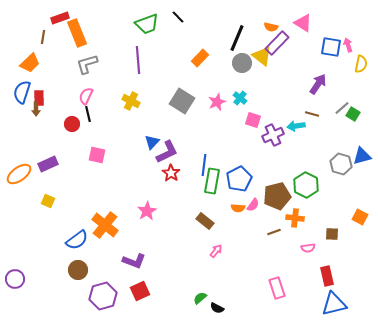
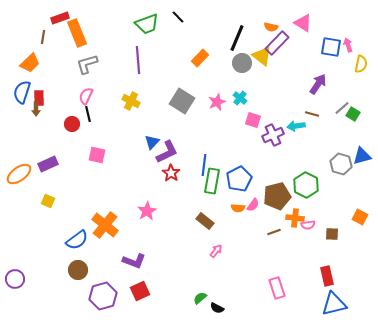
pink semicircle at (308, 248): moved 23 px up
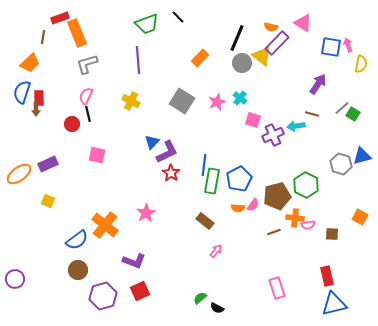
pink star at (147, 211): moved 1 px left, 2 px down
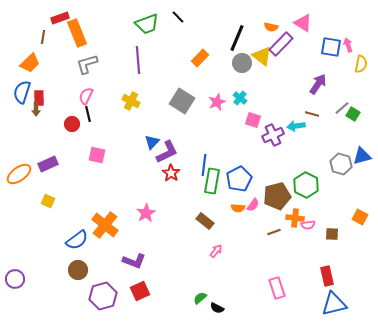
purple rectangle at (277, 43): moved 4 px right, 1 px down
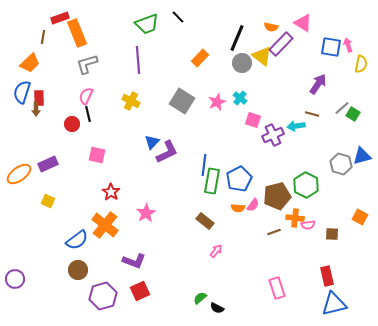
red star at (171, 173): moved 60 px left, 19 px down
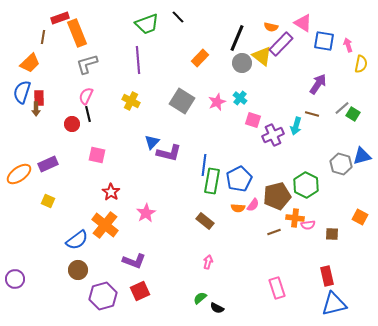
blue square at (331, 47): moved 7 px left, 6 px up
cyan arrow at (296, 126): rotated 66 degrees counterclockwise
purple L-shape at (167, 152): moved 2 px right, 1 px down; rotated 40 degrees clockwise
pink arrow at (216, 251): moved 8 px left, 11 px down; rotated 24 degrees counterclockwise
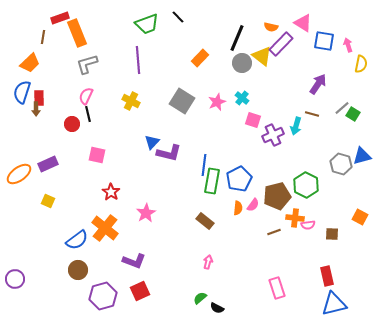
cyan cross at (240, 98): moved 2 px right
orange semicircle at (238, 208): rotated 88 degrees counterclockwise
orange cross at (105, 225): moved 3 px down
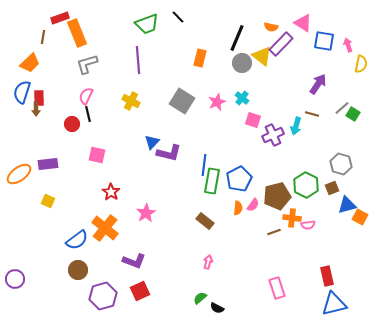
orange rectangle at (200, 58): rotated 30 degrees counterclockwise
blue triangle at (362, 156): moved 15 px left, 49 px down
purple rectangle at (48, 164): rotated 18 degrees clockwise
orange cross at (295, 218): moved 3 px left
brown square at (332, 234): moved 46 px up; rotated 24 degrees counterclockwise
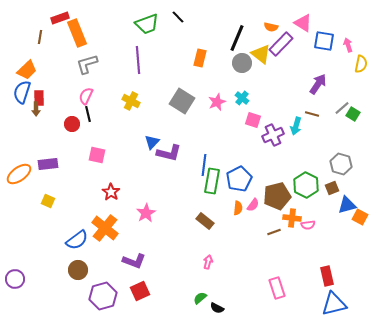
brown line at (43, 37): moved 3 px left
yellow triangle at (262, 56): moved 1 px left, 2 px up
orange trapezoid at (30, 63): moved 3 px left, 7 px down
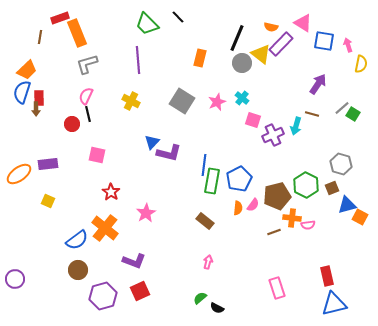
green trapezoid at (147, 24): rotated 65 degrees clockwise
